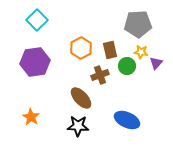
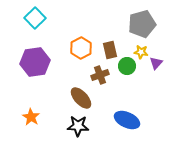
cyan square: moved 2 px left, 2 px up
gray pentagon: moved 4 px right; rotated 12 degrees counterclockwise
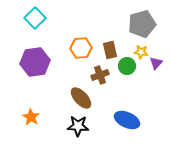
orange hexagon: rotated 25 degrees clockwise
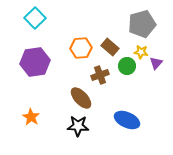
brown rectangle: moved 3 px up; rotated 36 degrees counterclockwise
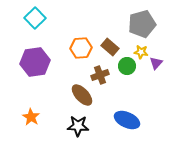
brown ellipse: moved 1 px right, 3 px up
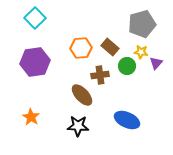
brown cross: rotated 12 degrees clockwise
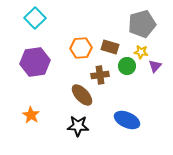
brown rectangle: rotated 24 degrees counterclockwise
purple triangle: moved 1 px left, 3 px down
orange star: moved 2 px up
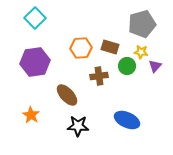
brown cross: moved 1 px left, 1 px down
brown ellipse: moved 15 px left
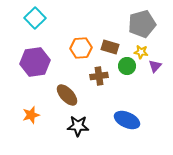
orange star: rotated 24 degrees clockwise
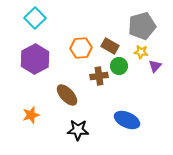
gray pentagon: moved 2 px down
brown rectangle: moved 1 px up; rotated 12 degrees clockwise
purple hexagon: moved 3 px up; rotated 20 degrees counterclockwise
green circle: moved 8 px left
black star: moved 4 px down
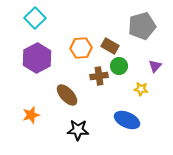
yellow star: moved 37 px down
purple hexagon: moved 2 px right, 1 px up
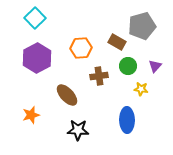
brown rectangle: moved 7 px right, 4 px up
green circle: moved 9 px right
blue ellipse: rotated 65 degrees clockwise
